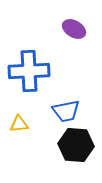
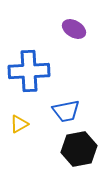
yellow triangle: rotated 24 degrees counterclockwise
black hexagon: moved 3 px right, 4 px down; rotated 16 degrees counterclockwise
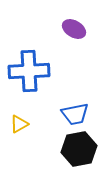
blue trapezoid: moved 9 px right, 3 px down
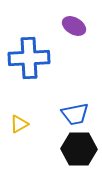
purple ellipse: moved 3 px up
blue cross: moved 13 px up
black hexagon: rotated 12 degrees clockwise
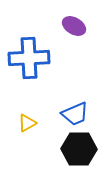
blue trapezoid: rotated 12 degrees counterclockwise
yellow triangle: moved 8 px right, 1 px up
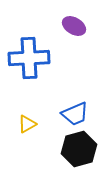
yellow triangle: moved 1 px down
black hexagon: rotated 16 degrees counterclockwise
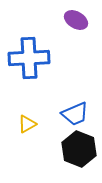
purple ellipse: moved 2 px right, 6 px up
black hexagon: rotated 24 degrees counterclockwise
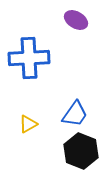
blue trapezoid: rotated 32 degrees counterclockwise
yellow triangle: moved 1 px right
black hexagon: moved 2 px right, 2 px down
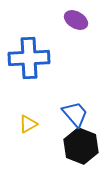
blue trapezoid: rotated 76 degrees counterclockwise
black hexagon: moved 5 px up
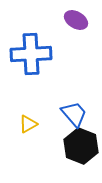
blue cross: moved 2 px right, 4 px up
blue trapezoid: moved 1 px left
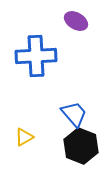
purple ellipse: moved 1 px down
blue cross: moved 5 px right, 2 px down
yellow triangle: moved 4 px left, 13 px down
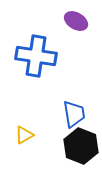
blue cross: rotated 12 degrees clockwise
blue trapezoid: rotated 32 degrees clockwise
yellow triangle: moved 2 px up
